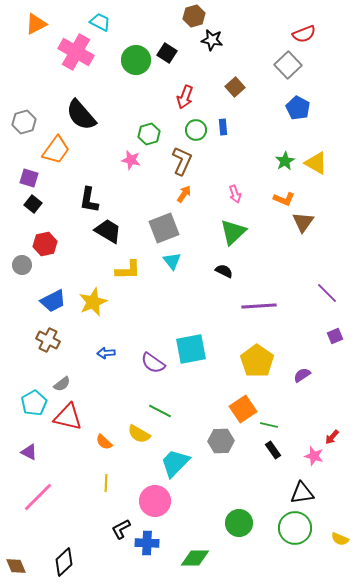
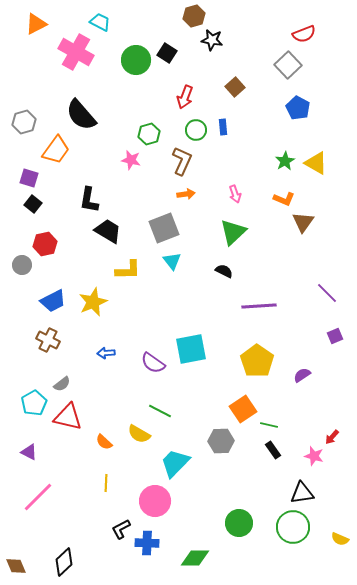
orange arrow at (184, 194): moved 2 px right; rotated 48 degrees clockwise
green circle at (295, 528): moved 2 px left, 1 px up
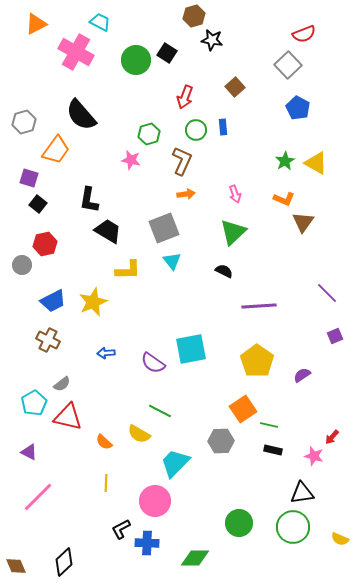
black square at (33, 204): moved 5 px right
black rectangle at (273, 450): rotated 42 degrees counterclockwise
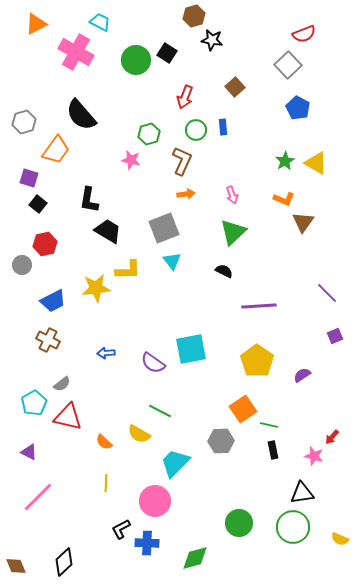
pink arrow at (235, 194): moved 3 px left, 1 px down
yellow star at (93, 302): moved 3 px right, 14 px up; rotated 16 degrees clockwise
black rectangle at (273, 450): rotated 66 degrees clockwise
green diamond at (195, 558): rotated 16 degrees counterclockwise
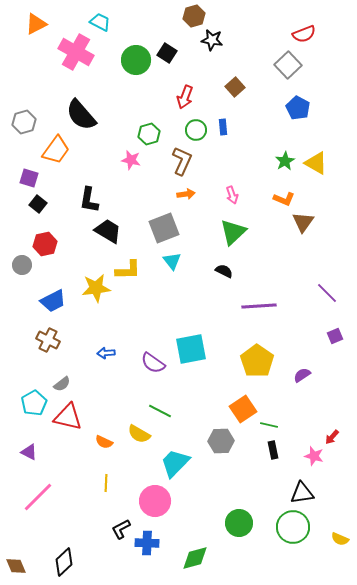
orange semicircle at (104, 442): rotated 18 degrees counterclockwise
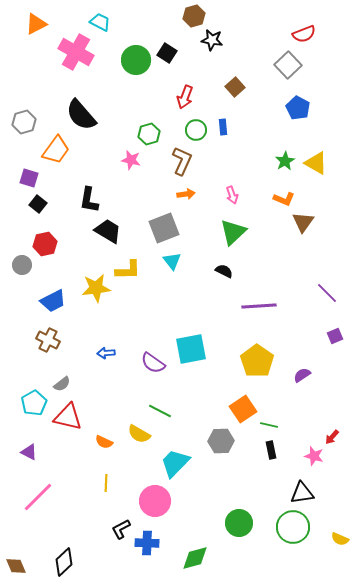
black rectangle at (273, 450): moved 2 px left
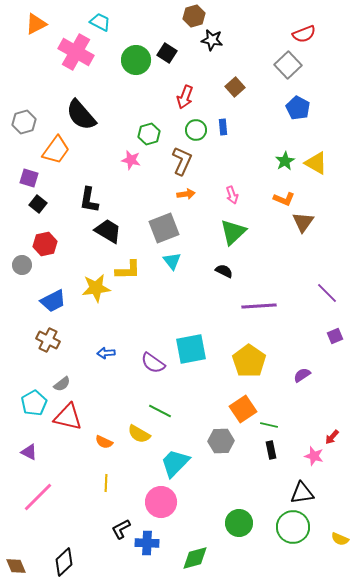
yellow pentagon at (257, 361): moved 8 px left
pink circle at (155, 501): moved 6 px right, 1 px down
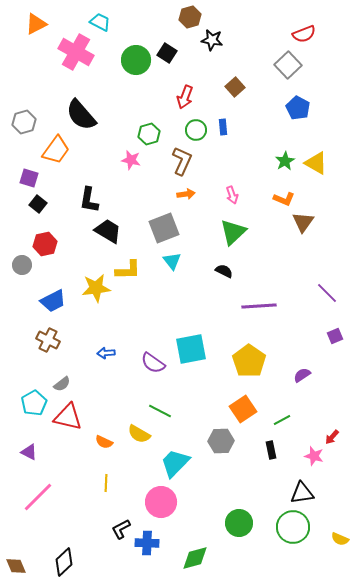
brown hexagon at (194, 16): moved 4 px left, 1 px down
green line at (269, 425): moved 13 px right, 5 px up; rotated 42 degrees counterclockwise
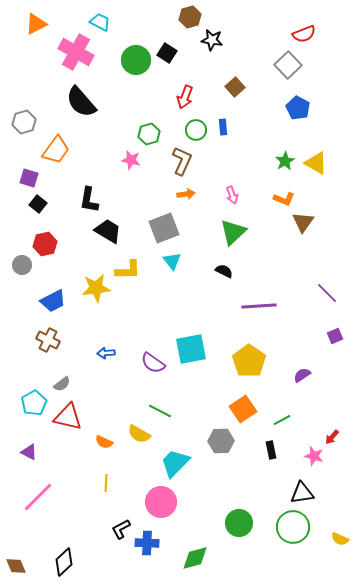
black semicircle at (81, 115): moved 13 px up
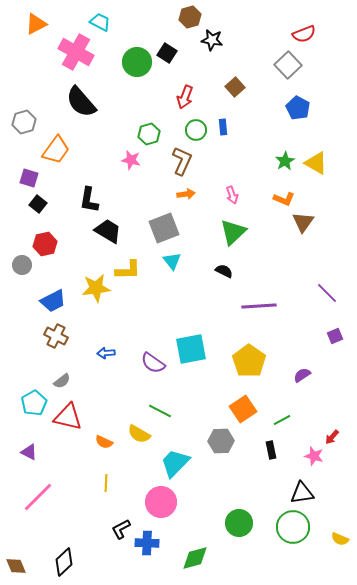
green circle at (136, 60): moved 1 px right, 2 px down
brown cross at (48, 340): moved 8 px right, 4 px up
gray semicircle at (62, 384): moved 3 px up
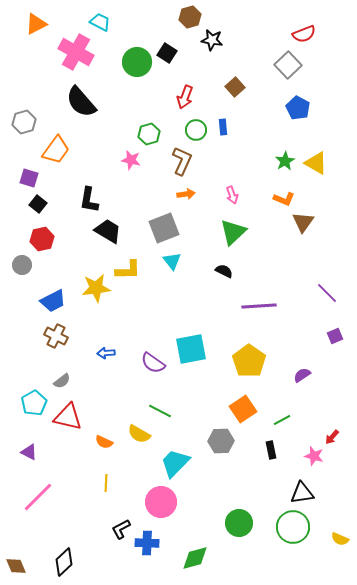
red hexagon at (45, 244): moved 3 px left, 5 px up
